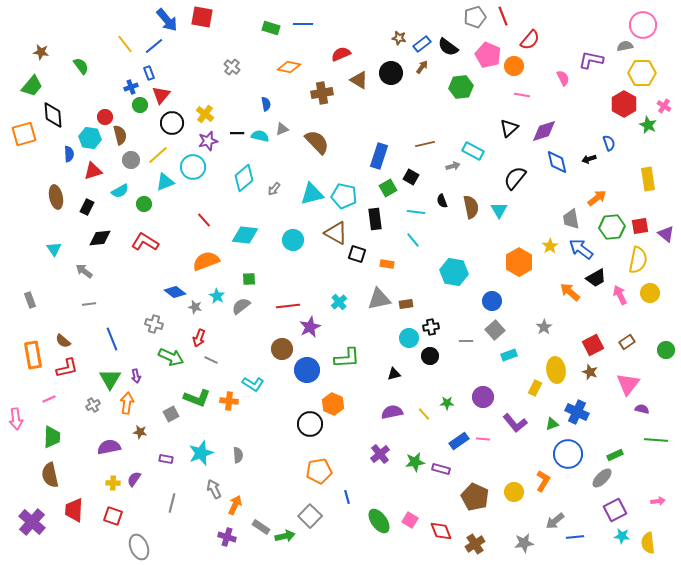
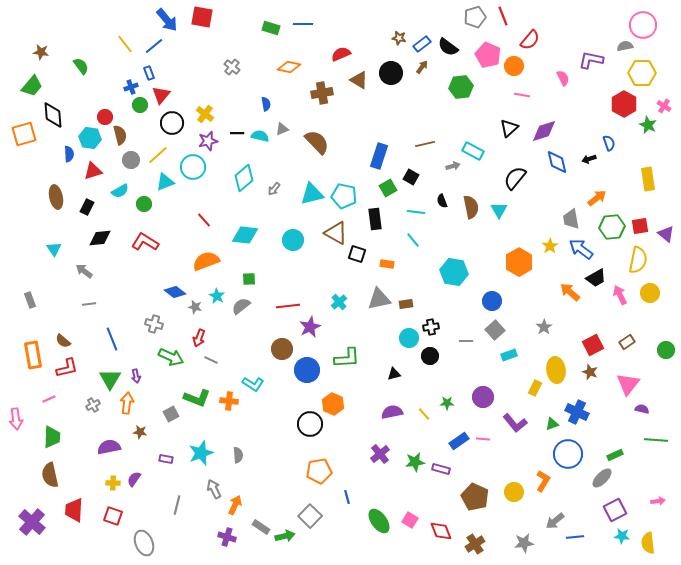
gray line at (172, 503): moved 5 px right, 2 px down
gray ellipse at (139, 547): moved 5 px right, 4 px up
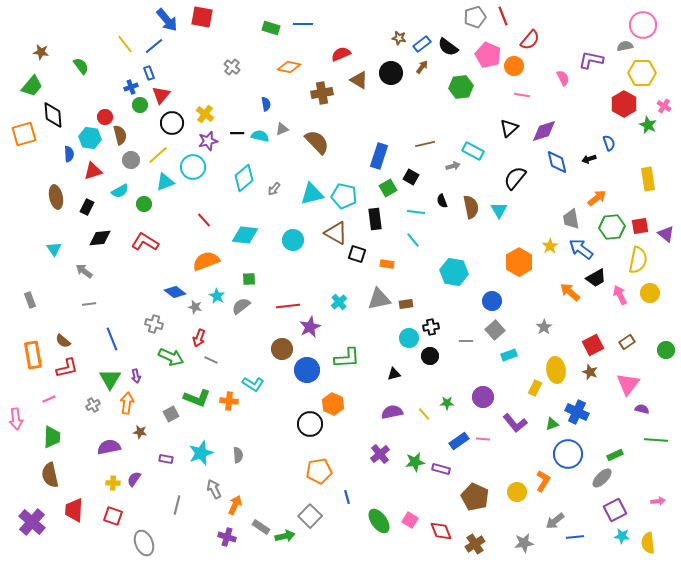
yellow circle at (514, 492): moved 3 px right
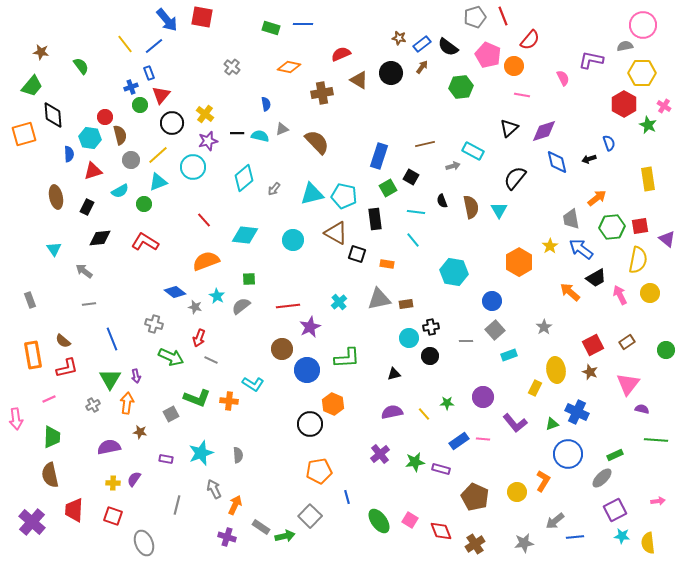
cyan triangle at (165, 182): moved 7 px left
purple triangle at (666, 234): moved 1 px right, 5 px down
